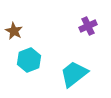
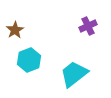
brown star: moved 1 px right, 1 px up; rotated 12 degrees clockwise
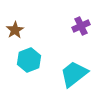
purple cross: moved 7 px left
